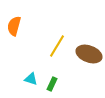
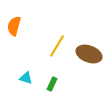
cyan triangle: moved 5 px left, 1 px up
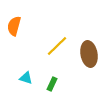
yellow line: rotated 15 degrees clockwise
brown ellipse: rotated 60 degrees clockwise
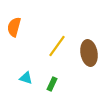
orange semicircle: moved 1 px down
yellow line: rotated 10 degrees counterclockwise
brown ellipse: moved 1 px up
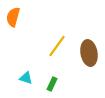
orange semicircle: moved 1 px left, 10 px up
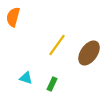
yellow line: moved 1 px up
brown ellipse: rotated 45 degrees clockwise
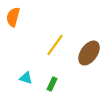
yellow line: moved 2 px left
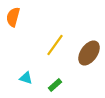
green rectangle: moved 3 px right, 1 px down; rotated 24 degrees clockwise
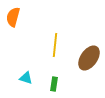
yellow line: rotated 30 degrees counterclockwise
brown ellipse: moved 5 px down
green rectangle: moved 1 px left, 1 px up; rotated 40 degrees counterclockwise
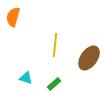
green rectangle: rotated 40 degrees clockwise
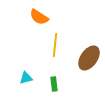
orange semicircle: moved 26 px right; rotated 72 degrees counterclockwise
cyan triangle: rotated 32 degrees counterclockwise
green rectangle: rotated 56 degrees counterclockwise
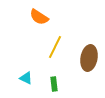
yellow line: moved 2 px down; rotated 20 degrees clockwise
brown ellipse: rotated 25 degrees counterclockwise
cyan triangle: rotated 40 degrees clockwise
